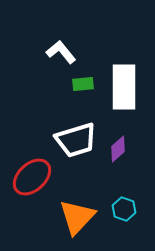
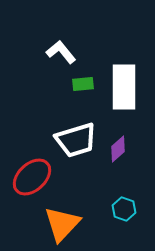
orange triangle: moved 15 px left, 7 px down
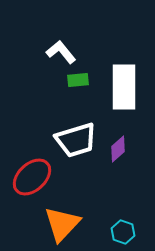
green rectangle: moved 5 px left, 4 px up
cyan hexagon: moved 1 px left, 23 px down
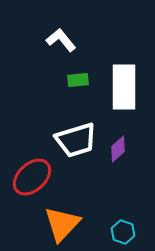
white L-shape: moved 12 px up
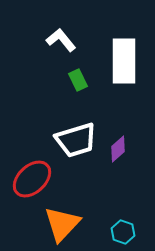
green rectangle: rotated 70 degrees clockwise
white rectangle: moved 26 px up
red ellipse: moved 2 px down
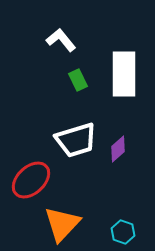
white rectangle: moved 13 px down
red ellipse: moved 1 px left, 1 px down
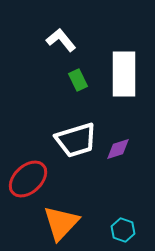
purple diamond: rotated 24 degrees clockwise
red ellipse: moved 3 px left, 1 px up
orange triangle: moved 1 px left, 1 px up
cyan hexagon: moved 2 px up
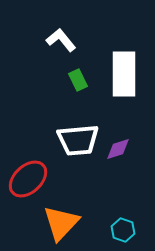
white trapezoid: moved 2 px right; rotated 12 degrees clockwise
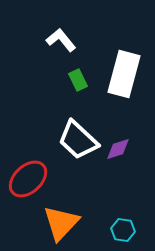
white rectangle: rotated 15 degrees clockwise
white trapezoid: rotated 48 degrees clockwise
cyan hexagon: rotated 10 degrees counterclockwise
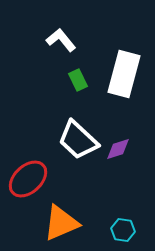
orange triangle: rotated 24 degrees clockwise
